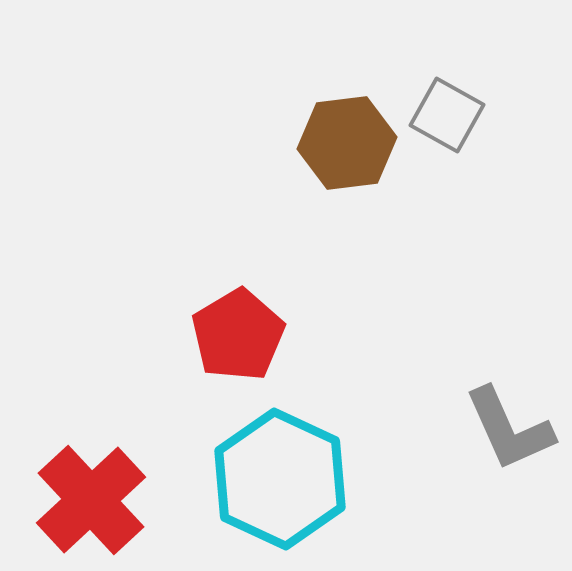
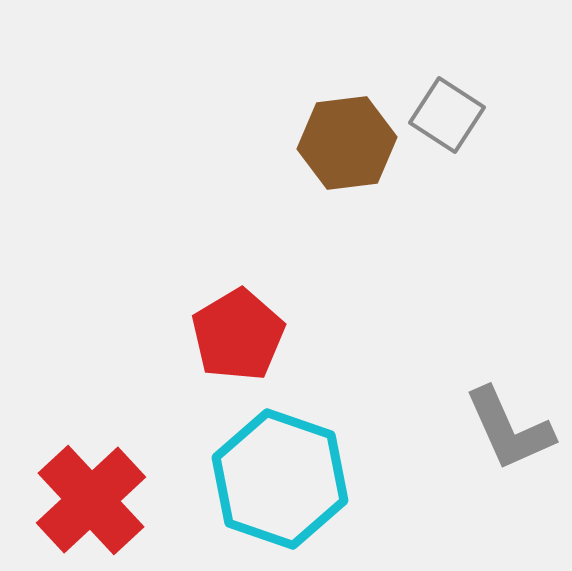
gray square: rotated 4 degrees clockwise
cyan hexagon: rotated 6 degrees counterclockwise
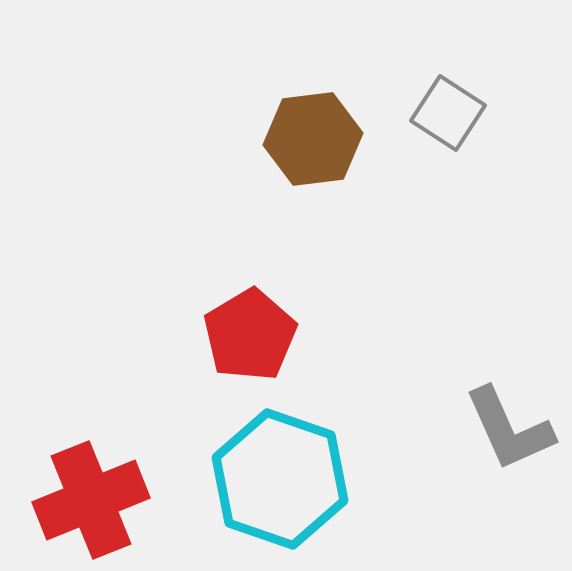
gray square: moved 1 px right, 2 px up
brown hexagon: moved 34 px left, 4 px up
red pentagon: moved 12 px right
red cross: rotated 21 degrees clockwise
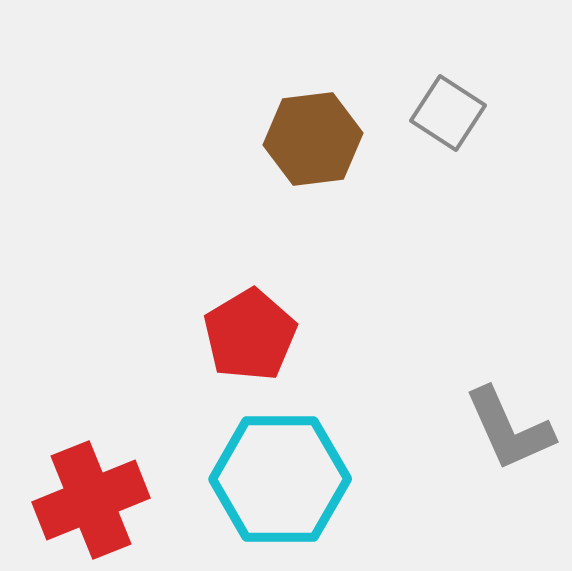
cyan hexagon: rotated 19 degrees counterclockwise
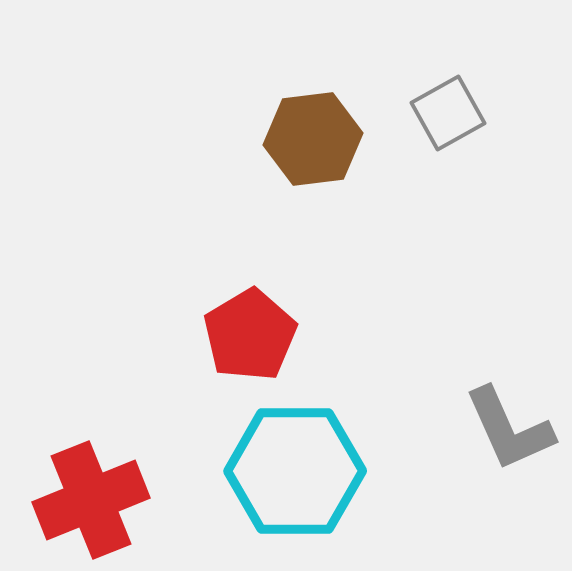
gray square: rotated 28 degrees clockwise
cyan hexagon: moved 15 px right, 8 px up
